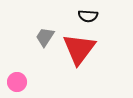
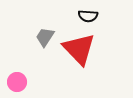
red triangle: rotated 21 degrees counterclockwise
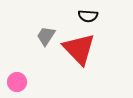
gray trapezoid: moved 1 px right, 1 px up
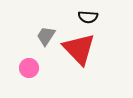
black semicircle: moved 1 px down
pink circle: moved 12 px right, 14 px up
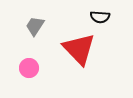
black semicircle: moved 12 px right
gray trapezoid: moved 11 px left, 10 px up
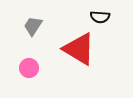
gray trapezoid: moved 2 px left
red triangle: rotated 15 degrees counterclockwise
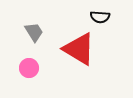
gray trapezoid: moved 1 px right, 6 px down; rotated 115 degrees clockwise
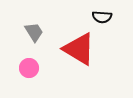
black semicircle: moved 2 px right
